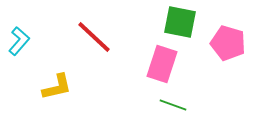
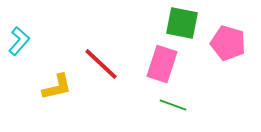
green square: moved 2 px right, 1 px down
red line: moved 7 px right, 27 px down
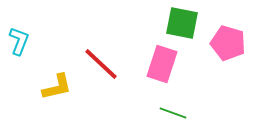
cyan L-shape: rotated 20 degrees counterclockwise
green line: moved 8 px down
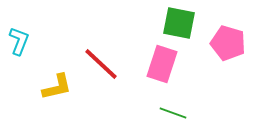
green square: moved 3 px left
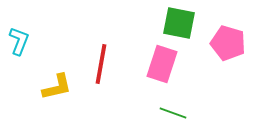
red line: rotated 57 degrees clockwise
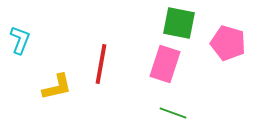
cyan L-shape: moved 1 px right, 1 px up
pink rectangle: moved 3 px right
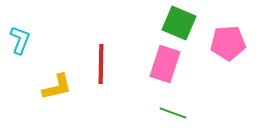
green square: rotated 12 degrees clockwise
pink pentagon: rotated 20 degrees counterclockwise
red line: rotated 9 degrees counterclockwise
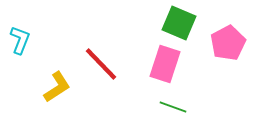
pink pentagon: rotated 24 degrees counterclockwise
red line: rotated 45 degrees counterclockwise
yellow L-shape: rotated 20 degrees counterclockwise
green line: moved 6 px up
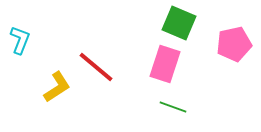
pink pentagon: moved 6 px right, 1 px down; rotated 16 degrees clockwise
red line: moved 5 px left, 3 px down; rotated 6 degrees counterclockwise
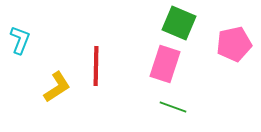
red line: moved 1 px up; rotated 51 degrees clockwise
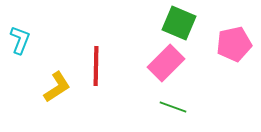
pink rectangle: moved 1 px right, 1 px up; rotated 27 degrees clockwise
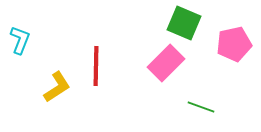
green square: moved 5 px right
green line: moved 28 px right
